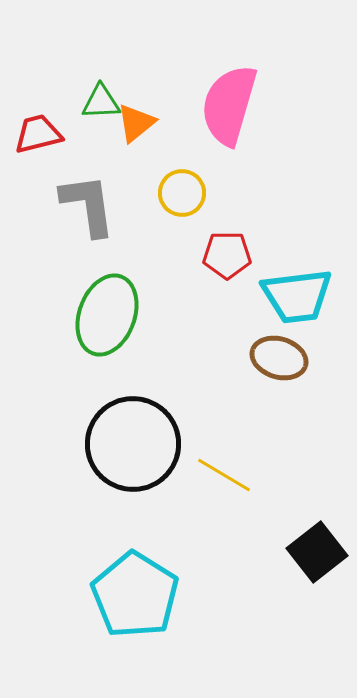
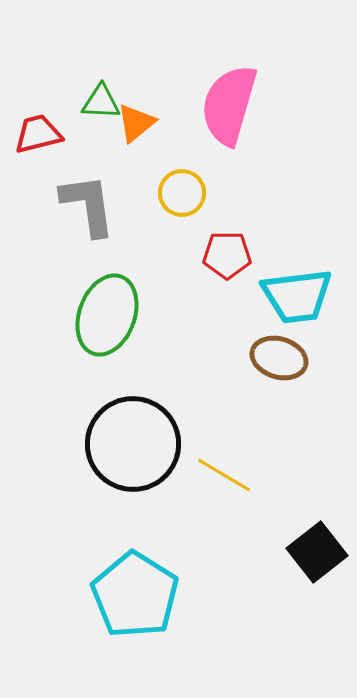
green triangle: rotated 6 degrees clockwise
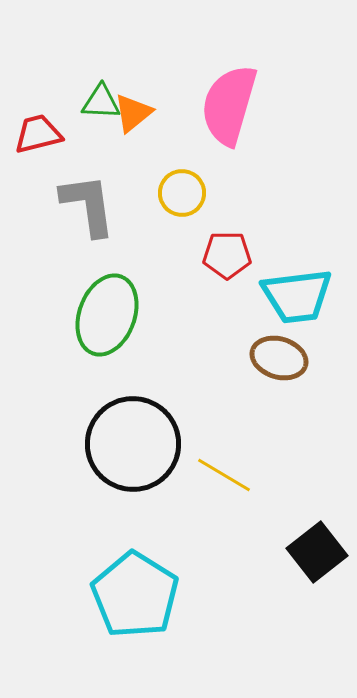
orange triangle: moved 3 px left, 10 px up
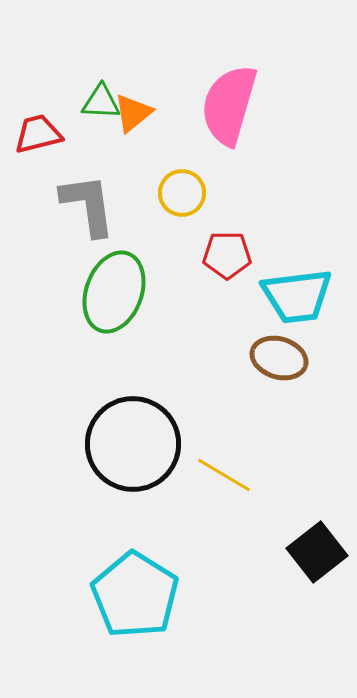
green ellipse: moved 7 px right, 23 px up
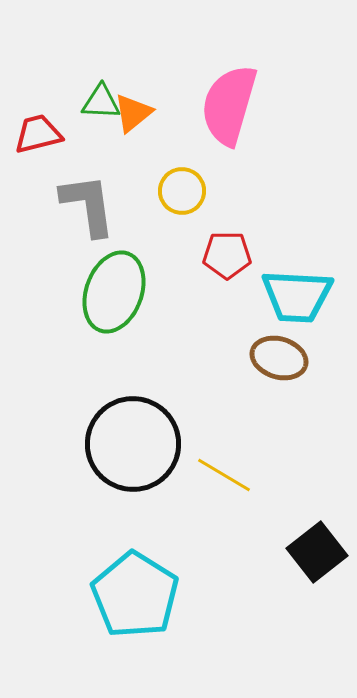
yellow circle: moved 2 px up
cyan trapezoid: rotated 10 degrees clockwise
